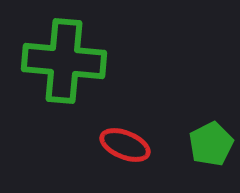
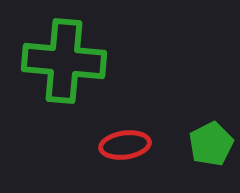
red ellipse: rotated 30 degrees counterclockwise
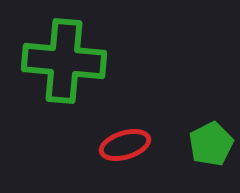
red ellipse: rotated 9 degrees counterclockwise
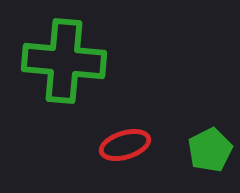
green pentagon: moved 1 px left, 6 px down
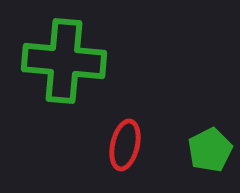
red ellipse: rotated 60 degrees counterclockwise
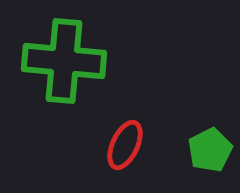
red ellipse: rotated 12 degrees clockwise
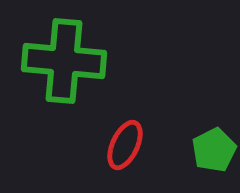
green pentagon: moved 4 px right
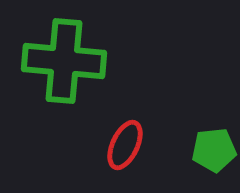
green pentagon: rotated 21 degrees clockwise
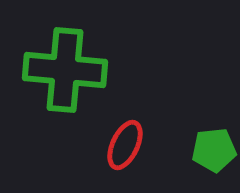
green cross: moved 1 px right, 9 px down
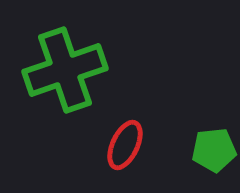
green cross: rotated 24 degrees counterclockwise
